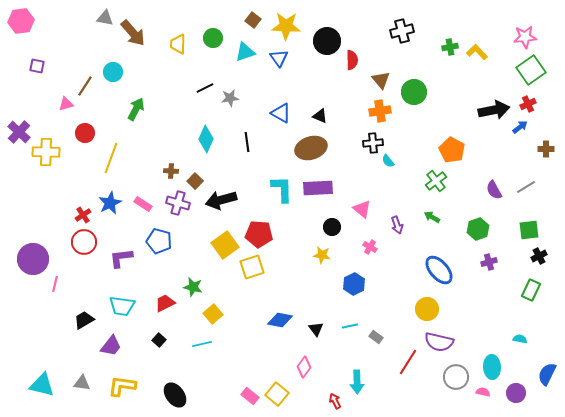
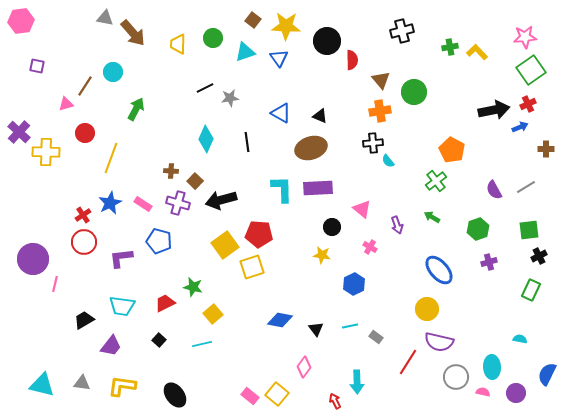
blue arrow at (520, 127): rotated 14 degrees clockwise
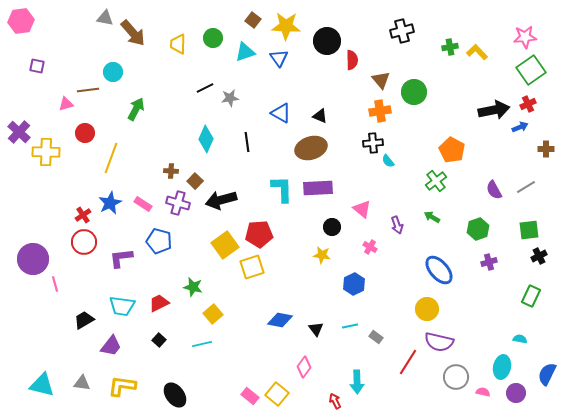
brown line at (85, 86): moved 3 px right, 4 px down; rotated 50 degrees clockwise
red pentagon at (259, 234): rotated 8 degrees counterclockwise
pink line at (55, 284): rotated 28 degrees counterclockwise
green rectangle at (531, 290): moved 6 px down
red trapezoid at (165, 303): moved 6 px left
cyan ellipse at (492, 367): moved 10 px right; rotated 15 degrees clockwise
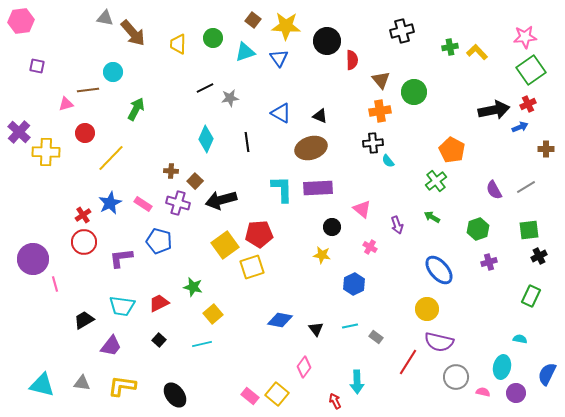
yellow line at (111, 158): rotated 24 degrees clockwise
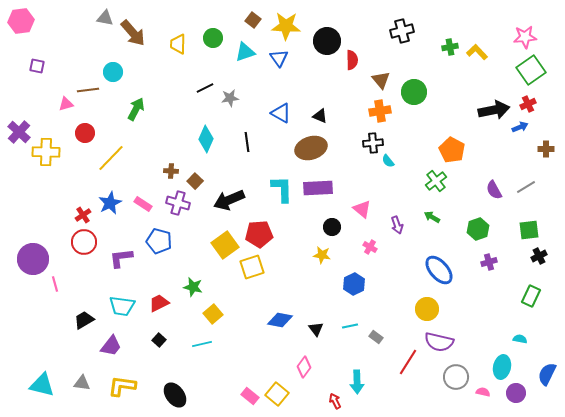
black arrow at (221, 200): moved 8 px right; rotated 8 degrees counterclockwise
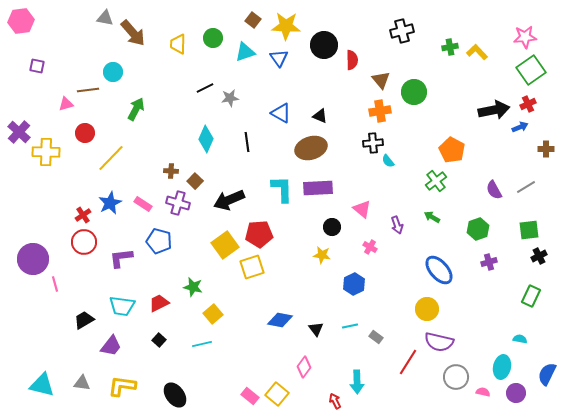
black circle at (327, 41): moved 3 px left, 4 px down
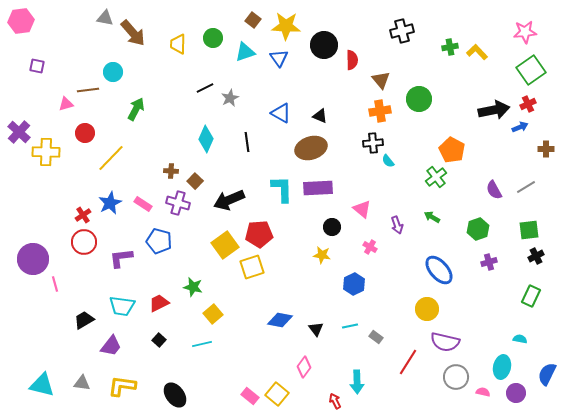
pink star at (525, 37): moved 5 px up
green circle at (414, 92): moved 5 px right, 7 px down
gray star at (230, 98): rotated 18 degrees counterclockwise
green cross at (436, 181): moved 4 px up
black cross at (539, 256): moved 3 px left
purple semicircle at (439, 342): moved 6 px right
